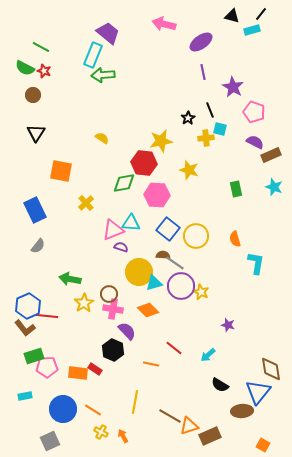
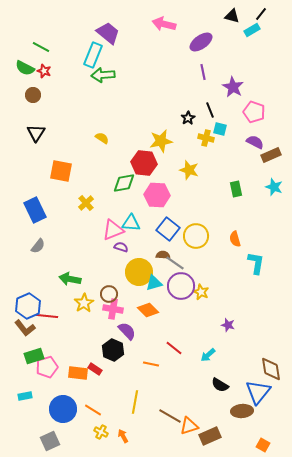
cyan rectangle at (252, 30): rotated 14 degrees counterclockwise
yellow cross at (206, 138): rotated 21 degrees clockwise
pink pentagon at (47, 367): rotated 15 degrees counterclockwise
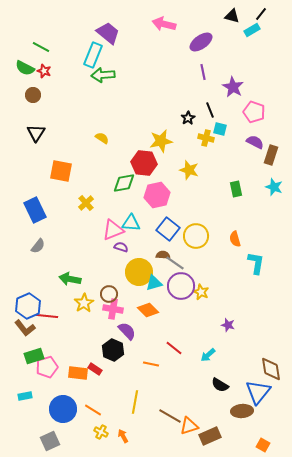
brown rectangle at (271, 155): rotated 48 degrees counterclockwise
pink hexagon at (157, 195): rotated 15 degrees counterclockwise
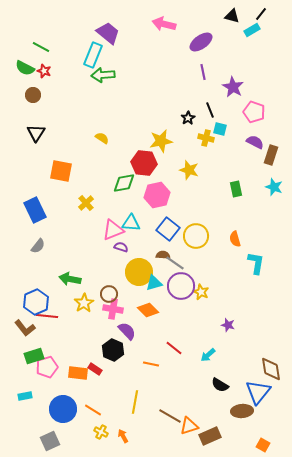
blue hexagon at (28, 306): moved 8 px right, 4 px up
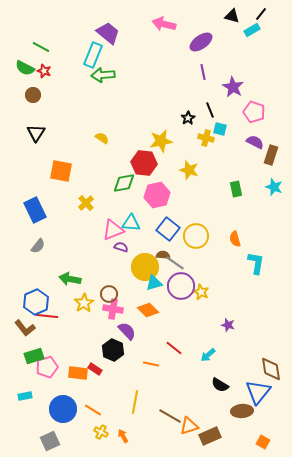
yellow circle at (139, 272): moved 6 px right, 5 px up
orange square at (263, 445): moved 3 px up
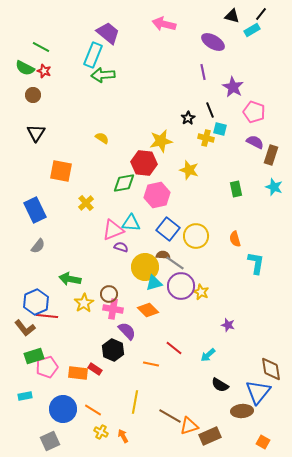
purple ellipse at (201, 42): moved 12 px right; rotated 65 degrees clockwise
